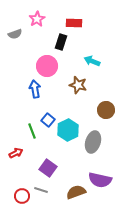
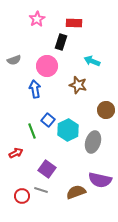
gray semicircle: moved 1 px left, 26 px down
purple square: moved 1 px left, 1 px down
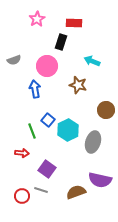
red arrow: moved 6 px right; rotated 32 degrees clockwise
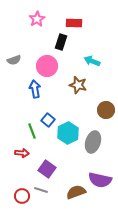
cyan hexagon: moved 3 px down
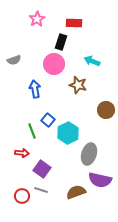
pink circle: moved 7 px right, 2 px up
gray ellipse: moved 4 px left, 12 px down
purple square: moved 5 px left
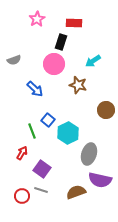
cyan arrow: moved 1 px right; rotated 56 degrees counterclockwise
blue arrow: rotated 144 degrees clockwise
red arrow: rotated 64 degrees counterclockwise
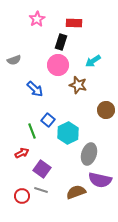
pink circle: moved 4 px right, 1 px down
red arrow: rotated 32 degrees clockwise
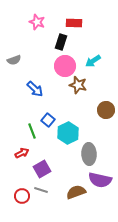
pink star: moved 3 px down; rotated 21 degrees counterclockwise
pink circle: moved 7 px right, 1 px down
gray ellipse: rotated 20 degrees counterclockwise
purple square: rotated 24 degrees clockwise
